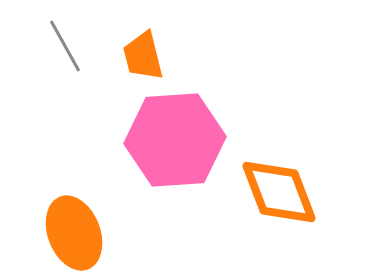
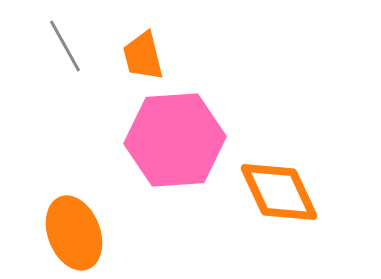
orange diamond: rotated 4 degrees counterclockwise
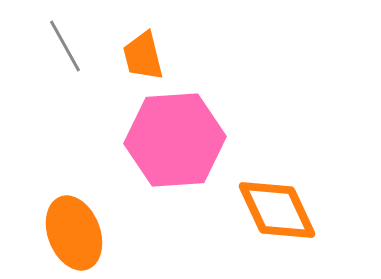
orange diamond: moved 2 px left, 18 px down
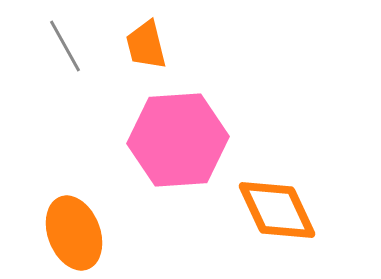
orange trapezoid: moved 3 px right, 11 px up
pink hexagon: moved 3 px right
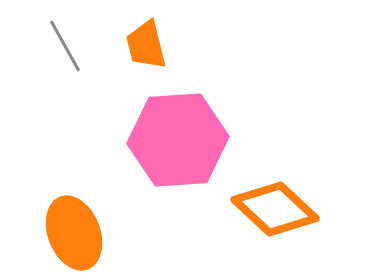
orange diamond: moved 2 px left, 1 px up; rotated 22 degrees counterclockwise
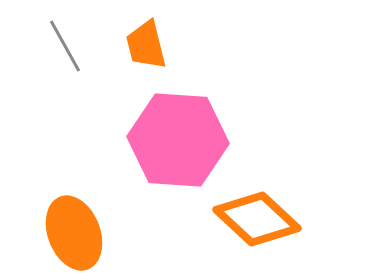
pink hexagon: rotated 8 degrees clockwise
orange diamond: moved 18 px left, 10 px down
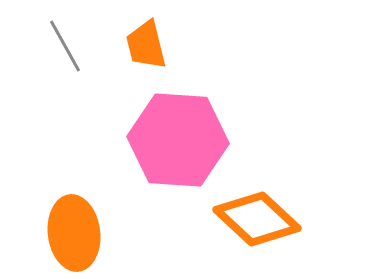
orange ellipse: rotated 14 degrees clockwise
